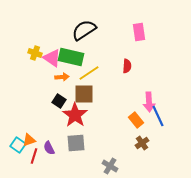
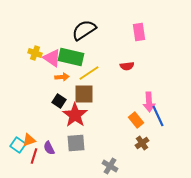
red semicircle: rotated 80 degrees clockwise
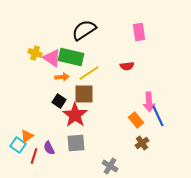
orange triangle: moved 2 px left, 4 px up; rotated 16 degrees counterclockwise
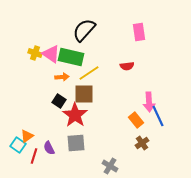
black semicircle: rotated 15 degrees counterclockwise
pink triangle: moved 1 px left, 4 px up
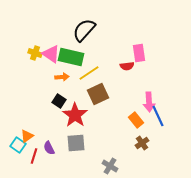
pink rectangle: moved 21 px down
brown square: moved 14 px right; rotated 25 degrees counterclockwise
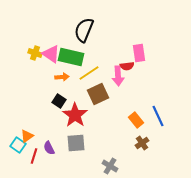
black semicircle: rotated 20 degrees counterclockwise
pink arrow: moved 31 px left, 26 px up
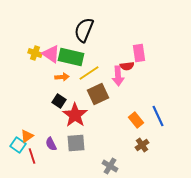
brown cross: moved 2 px down
purple semicircle: moved 2 px right, 4 px up
red line: moved 2 px left; rotated 35 degrees counterclockwise
